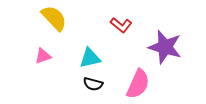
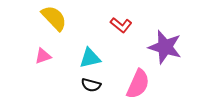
black semicircle: moved 2 px left, 1 px down
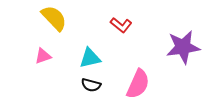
purple star: moved 18 px right; rotated 24 degrees counterclockwise
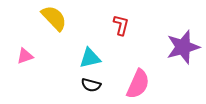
red L-shape: rotated 115 degrees counterclockwise
purple star: rotated 8 degrees counterclockwise
pink triangle: moved 18 px left
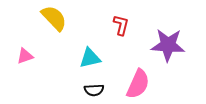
purple star: moved 15 px left, 2 px up; rotated 20 degrees clockwise
black semicircle: moved 3 px right, 5 px down; rotated 18 degrees counterclockwise
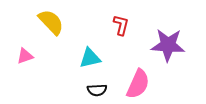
yellow semicircle: moved 3 px left, 4 px down
black semicircle: moved 3 px right
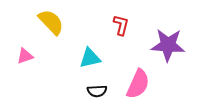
black semicircle: moved 1 px down
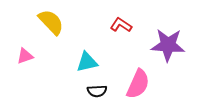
red L-shape: rotated 70 degrees counterclockwise
cyan triangle: moved 3 px left, 4 px down
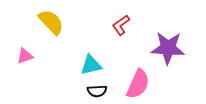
red L-shape: rotated 70 degrees counterclockwise
purple star: moved 3 px down
cyan triangle: moved 4 px right, 3 px down
